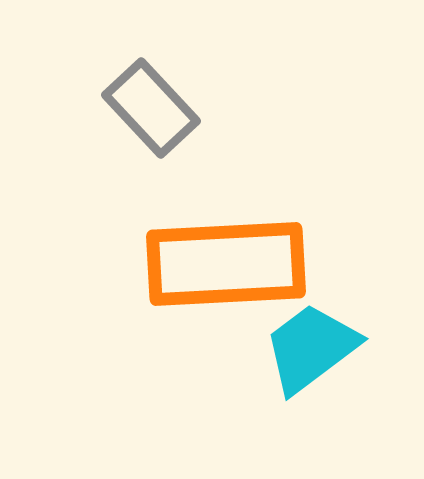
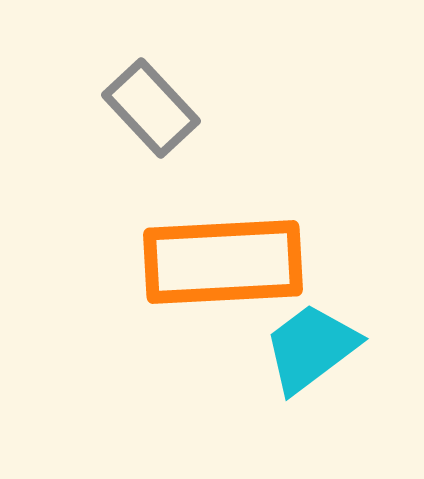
orange rectangle: moved 3 px left, 2 px up
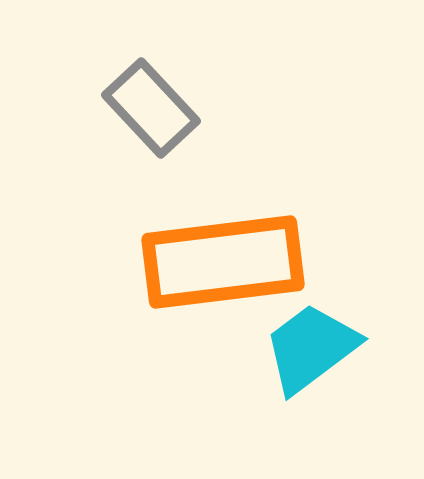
orange rectangle: rotated 4 degrees counterclockwise
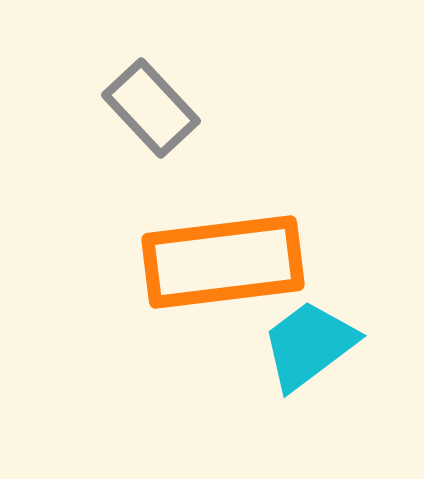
cyan trapezoid: moved 2 px left, 3 px up
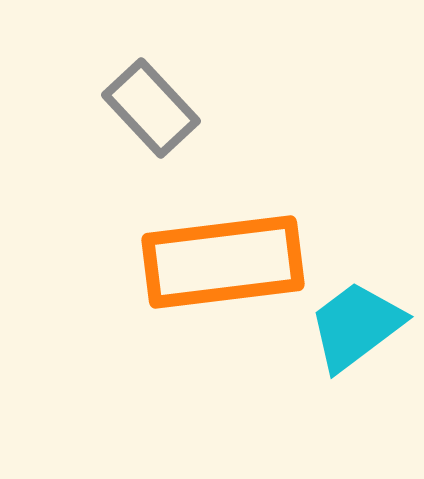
cyan trapezoid: moved 47 px right, 19 px up
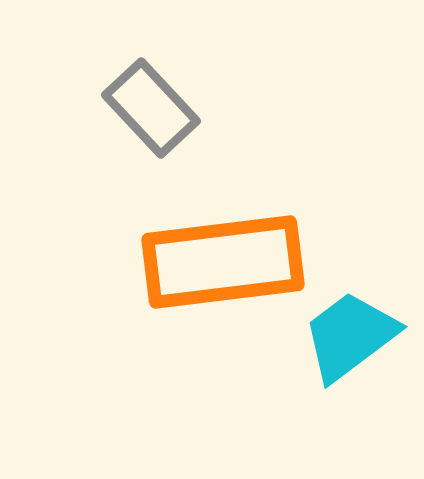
cyan trapezoid: moved 6 px left, 10 px down
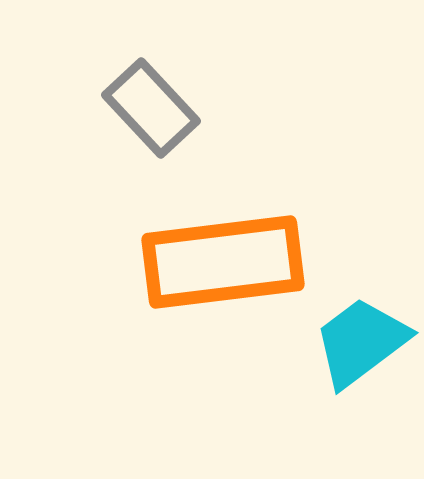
cyan trapezoid: moved 11 px right, 6 px down
